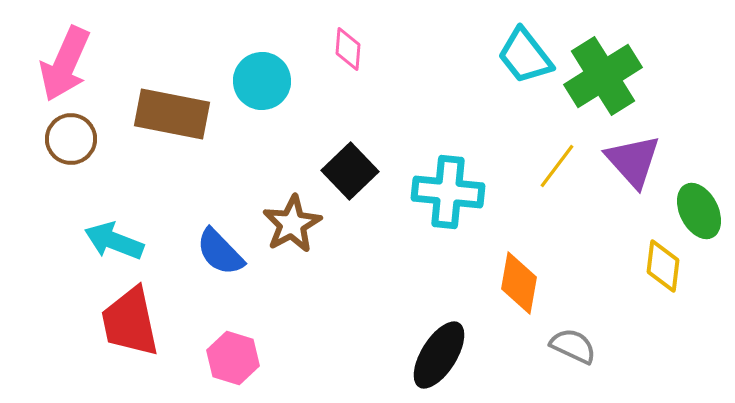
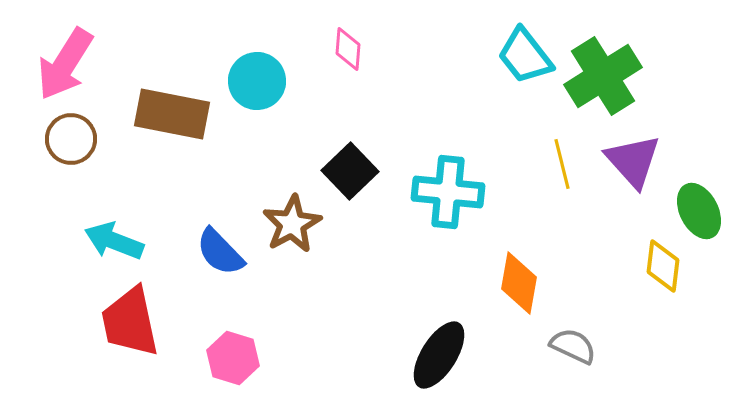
pink arrow: rotated 8 degrees clockwise
cyan circle: moved 5 px left
yellow line: moved 5 px right, 2 px up; rotated 51 degrees counterclockwise
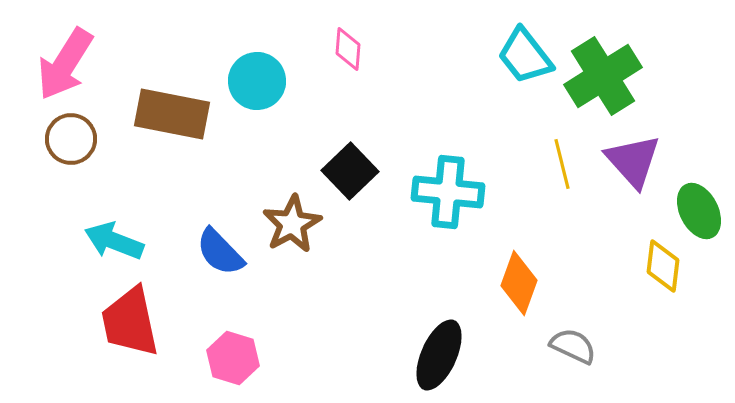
orange diamond: rotated 10 degrees clockwise
black ellipse: rotated 8 degrees counterclockwise
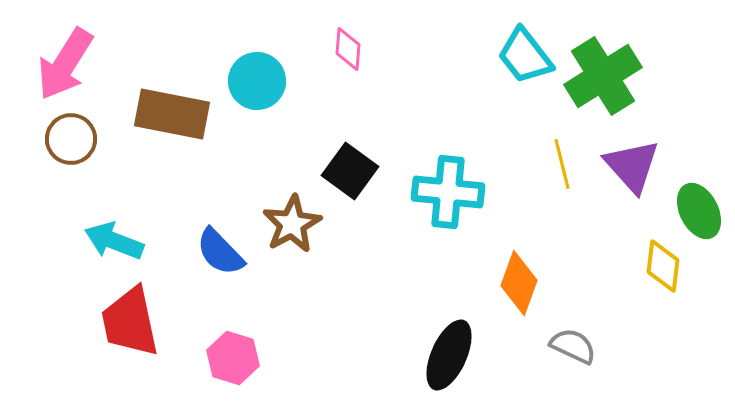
purple triangle: moved 1 px left, 5 px down
black square: rotated 10 degrees counterclockwise
black ellipse: moved 10 px right
